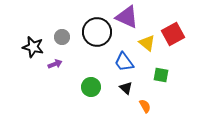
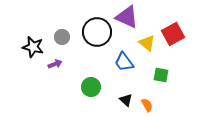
black triangle: moved 12 px down
orange semicircle: moved 2 px right, 1 px up
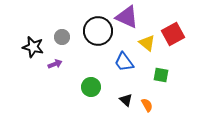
black circle: moved 1 px right, 1 px up
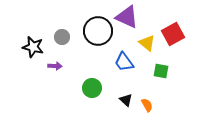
purple arrow: moved 2 px down; rotated 24 degrees clockwise
green square: moved 4 px up
green circle: moved 1 px right, 1 px down
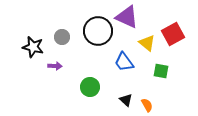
green circle: moved 2 px left, 1 px up
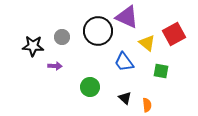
red square: moved 1 px right
black star: moved 1 px up; rotated 10 degrees counterclockwise
black triangle: moved 1 px left, 2 px up
orange semicircle: rotated 24 degrees clockwise
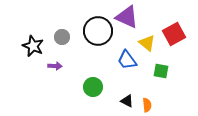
black star: rotated 20 degrees clockwise
blue trapezoid: moved 3 px right, 2 px up
green circle: moved 3 px right
black triangle: moved 2 px right, 3 px down; rotated 16 degrees counterclockwise
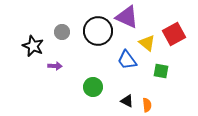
gray circle: moved 5 px up
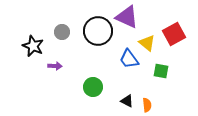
blue trapezoid: moved 2 px right, 1 px up
